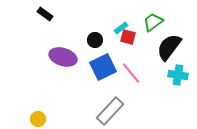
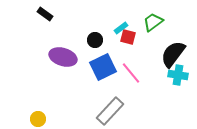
black semicircle: moved 4 px right, 7 px down
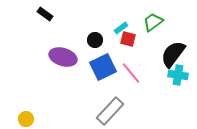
red square: moved 2 px down
yellow circle: moved 12 px left
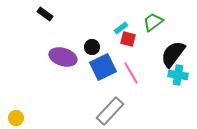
black circle: moved 3 px left, 7 px down
pink line: rotated 10 degrees clockwise
yellow circle: moved 10 px left, 1 px up
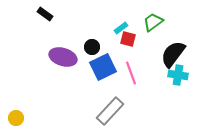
pink line: rotated 10 degrees clockwise
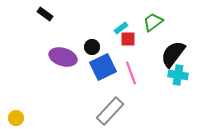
red square: rotated 14 degrees counterclockwise
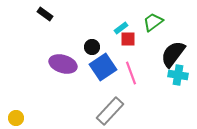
purple ellipse: moved 7 px down
blue square: rotated 8 degrees counterclockwise
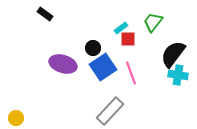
green trapezoid: rotated 15 degrees counterclockwise
black circle: moved 1 px right, 1 px down
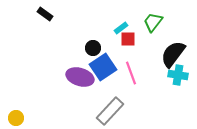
purple ellipse: moved 17 px right, 13 px down
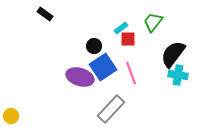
black circle: moved 1 px right, 2 px up
gray rectangle: moved 1 px right, 2 px up
yellow circle: moved 5 px left, 2 px up
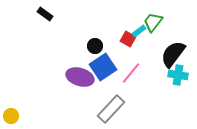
cyan rectangle: moved 18 px right, 3 px down
red square: rotated 28 degrees clockwise
black circle: moved 1 px right
pink line: rotated 60 degrees clockwise
